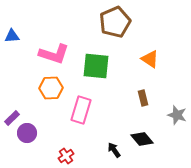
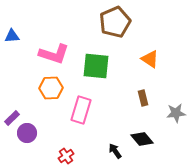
gray star: moved 1 px left, 2 px up; rotated 24 degrees counterclockwise
black arrow: moved 1 px right, 1 px down
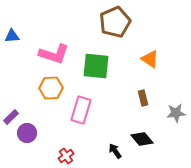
purple rectangle: moved 1 px left, 1 px up
